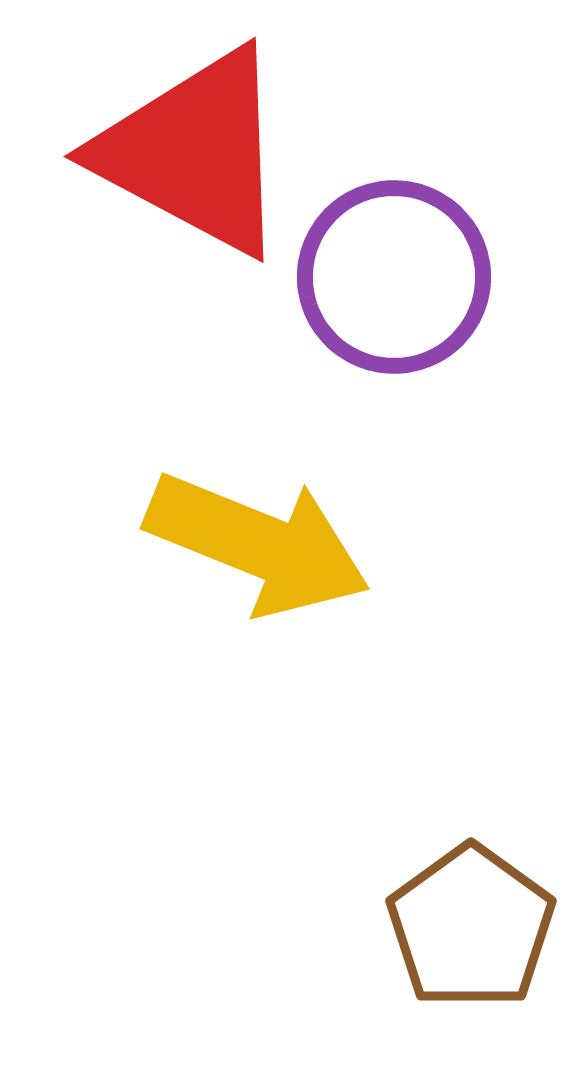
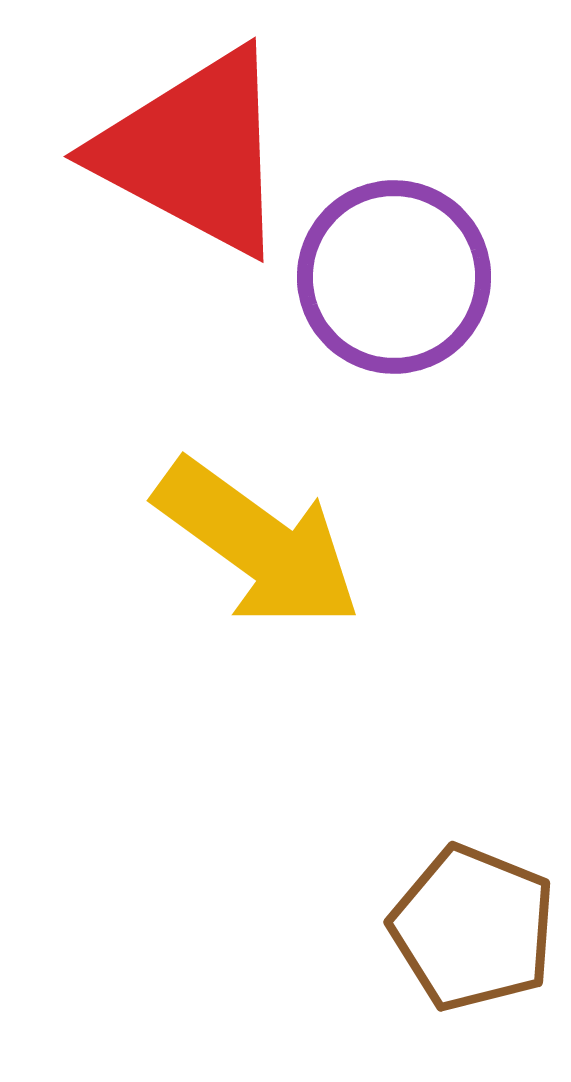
yellow arrow: rotated 14 degrees clockwise
brown pentagon: moved 2 px right, 1 px down; rotated 14 degrees counterclockwise
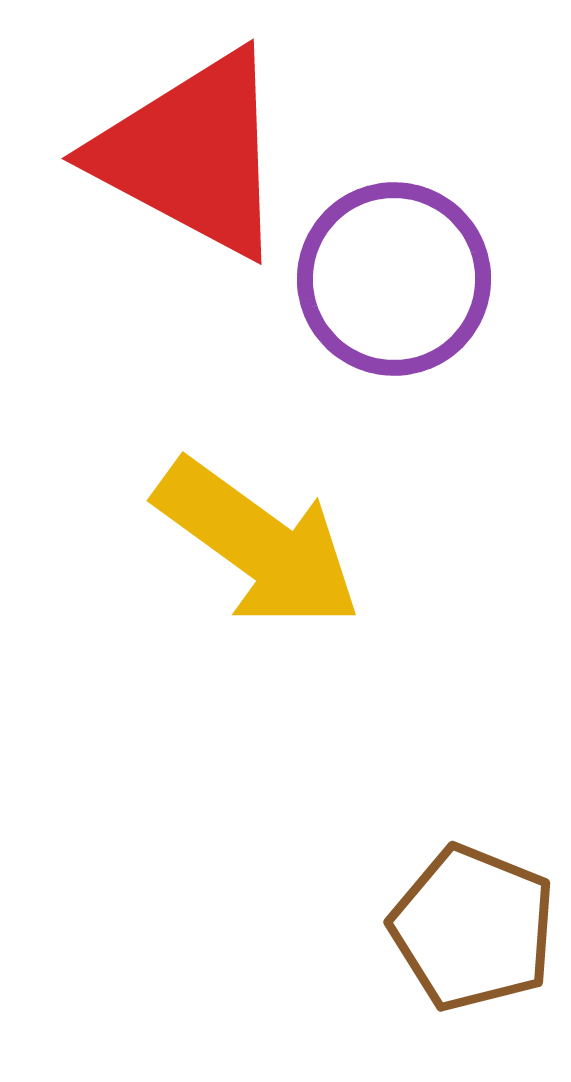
red triangle: moved 2 px left, 2 px down
purple circle: moved 2 px down
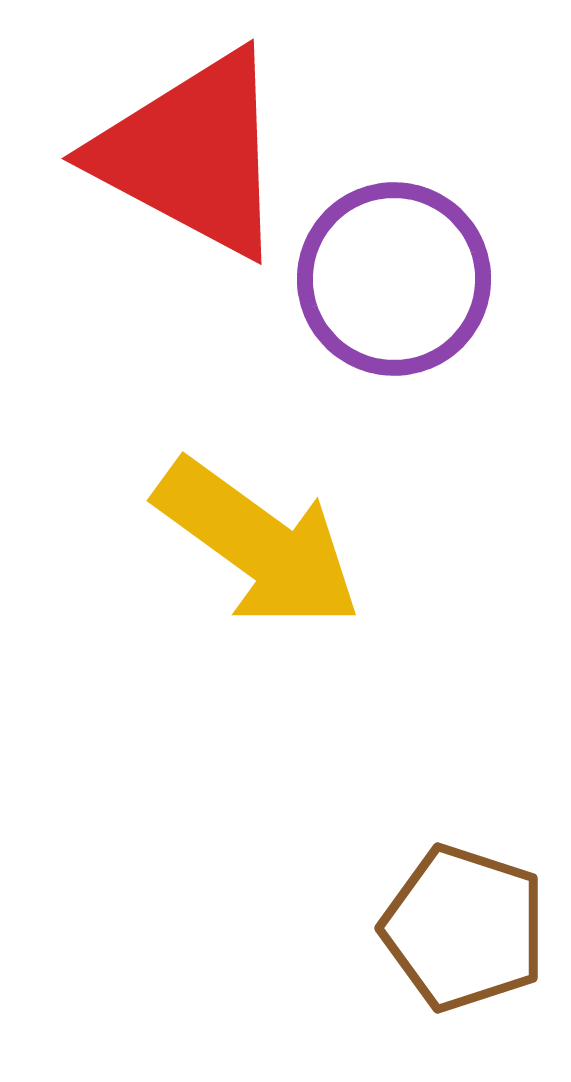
brown pentagon: moved 9 px left; rotated 4 degrees counterclockwise
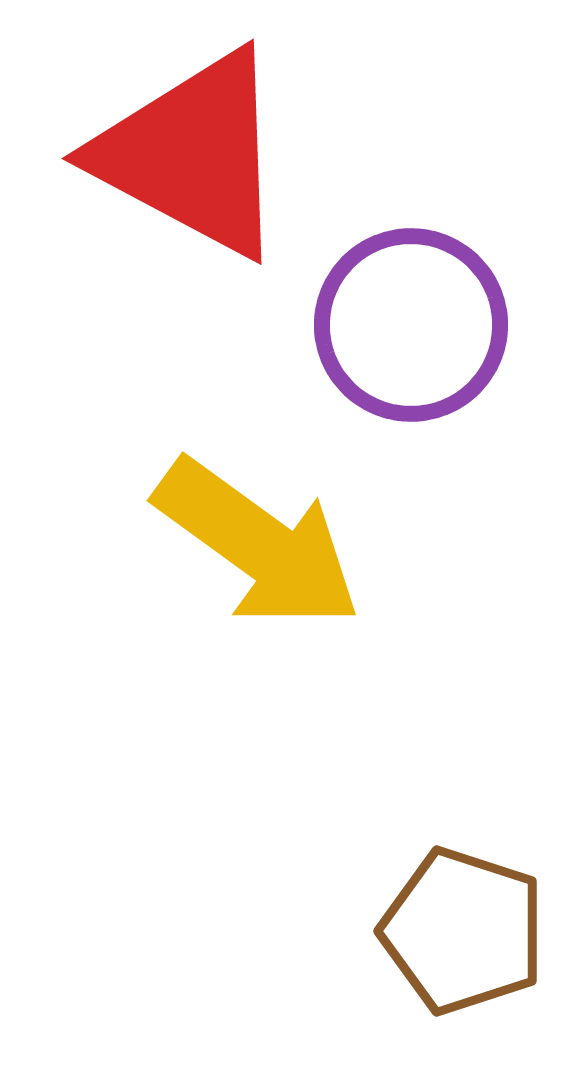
purple circle: moved 17 px right, 46 px down
brown pentagon: moved 1 px left, 3 px down
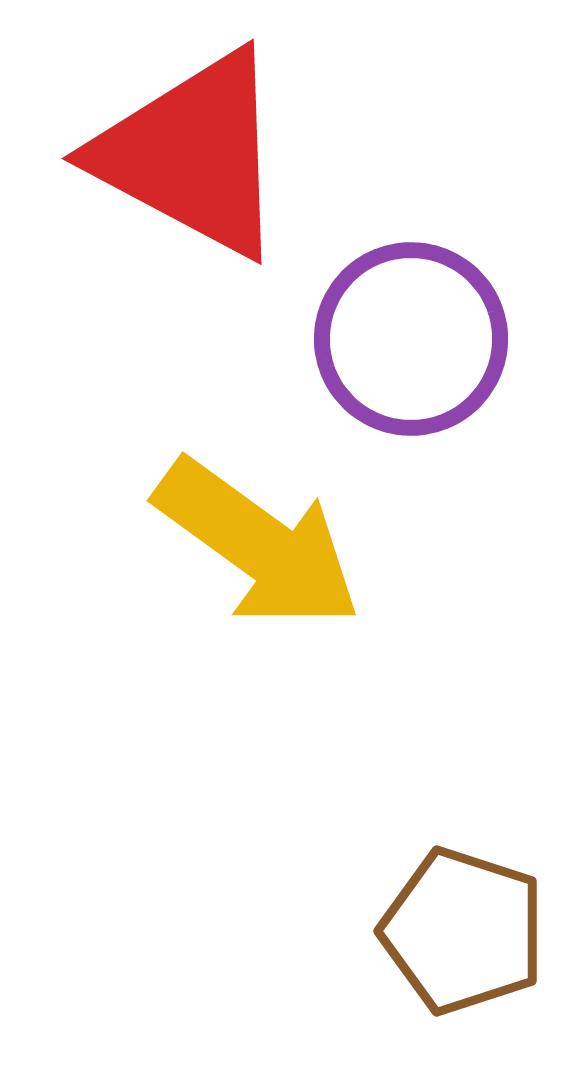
purple circle: moved 14 px down
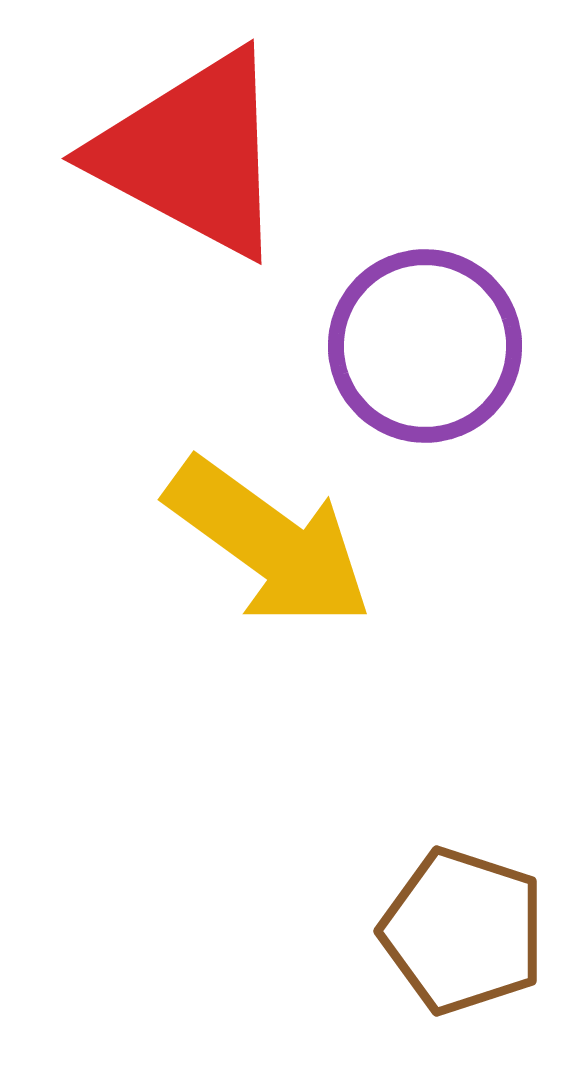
purple circle: moved 14 px right, 7 px down
yellow arrow: moved 11 px right, 1 px up
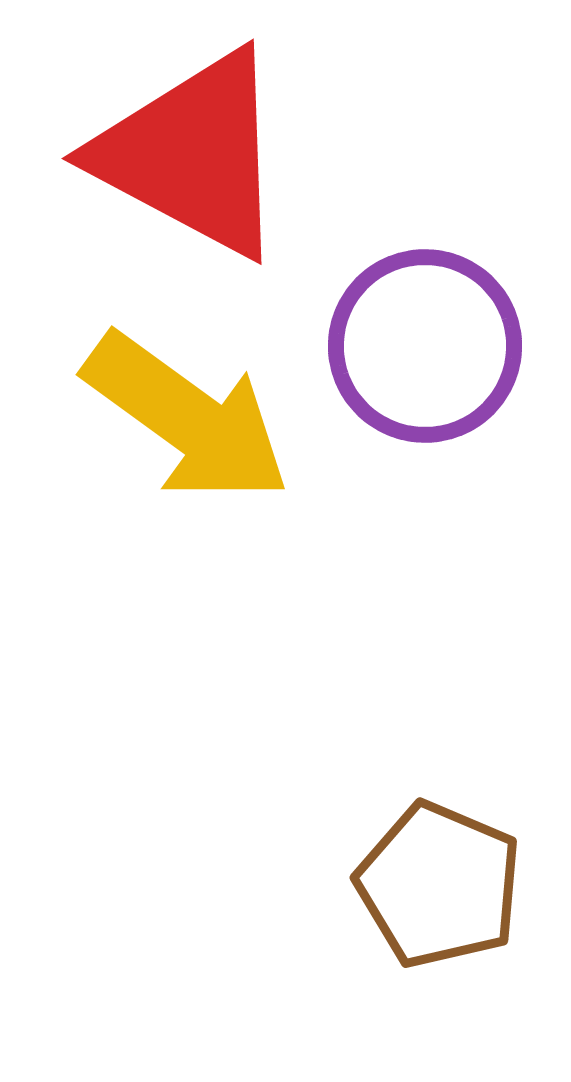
yellow arrow: moved 82 px left, 125 px up
brown pentagon: moved 24 px left, 46 px up; rotated 5 degrees clockwise
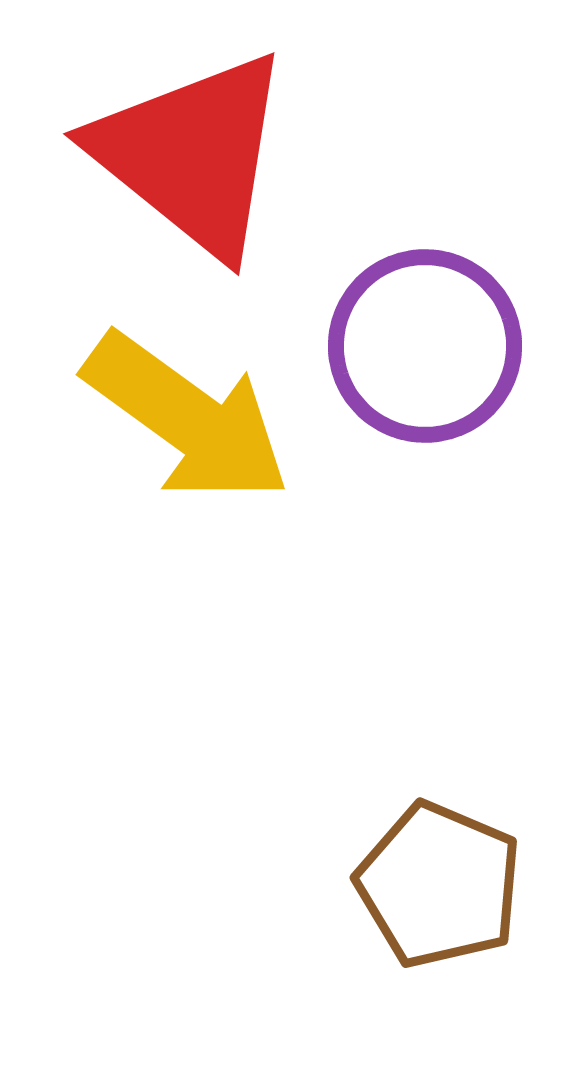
red triangle: rotated 11 degrees clockwise
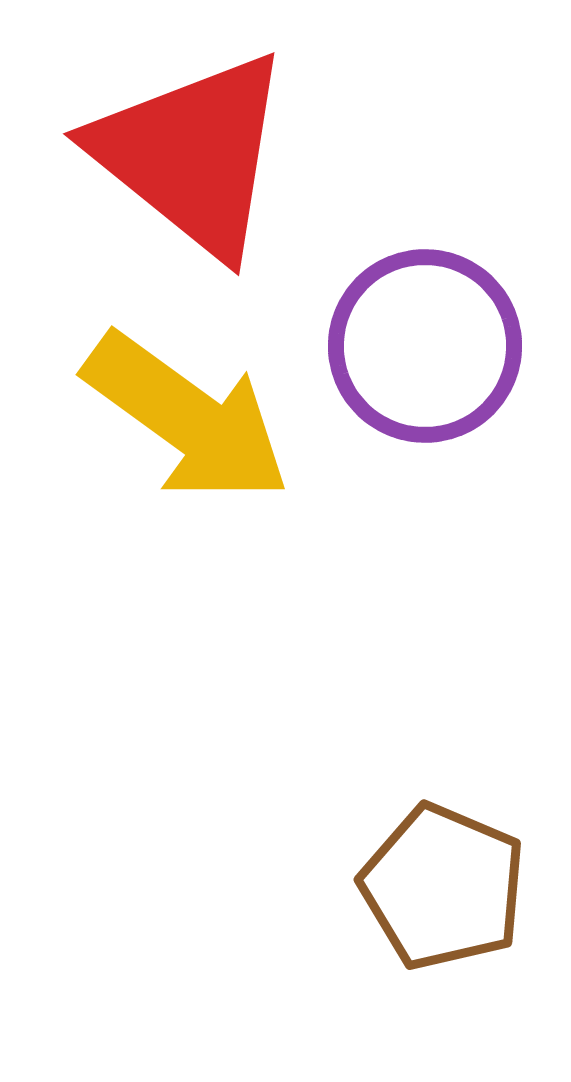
brown pentagon: moved 4 px right, 2 px down
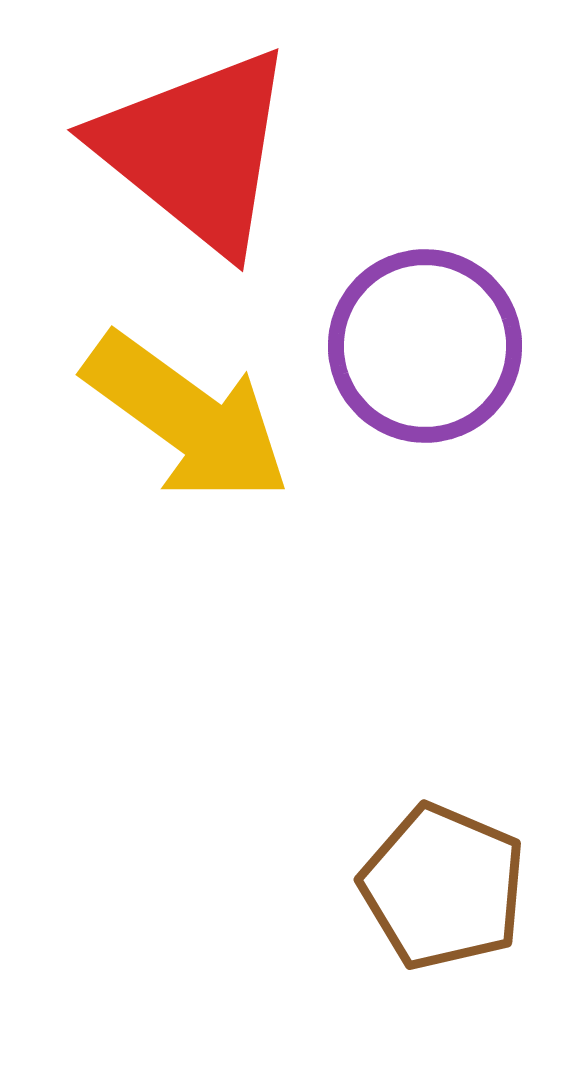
red triangle: moved 4 px right, 4 px up
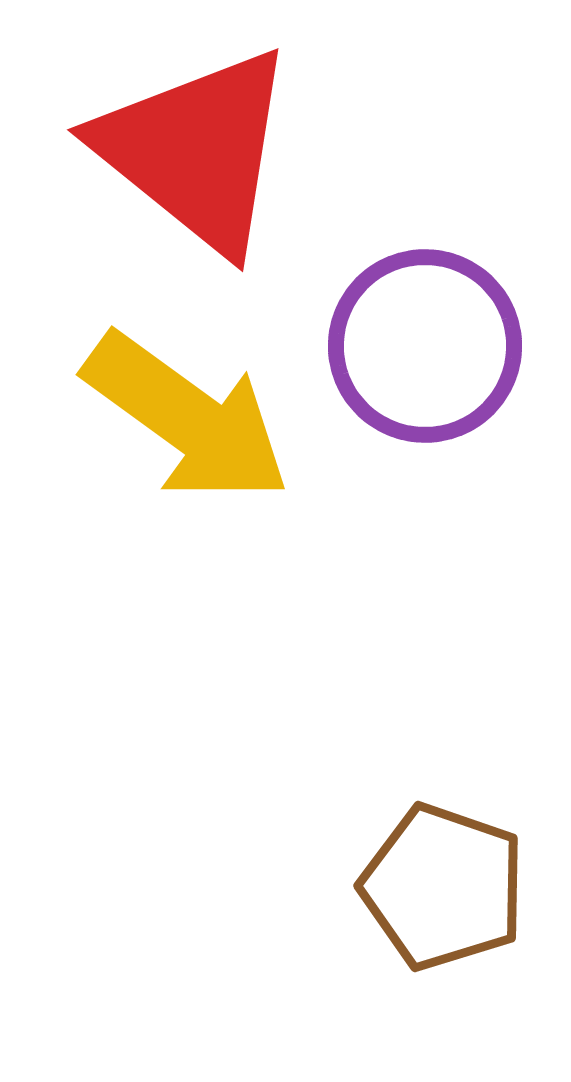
brown pentagon: rotated 4 degrees counterclockwise
